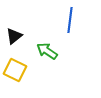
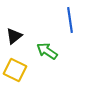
blue line: rotated 15 degrees counterclockwise
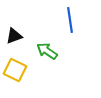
black triangle: rotated 18 degrees clockwise
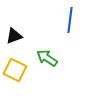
blue line: rotated 15 degrees clockwise
green arrow: moved 7 px down
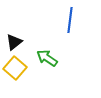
black triangle: moved 6 px down; rotated 18 degrees counterclockwise
yellow square: moved 2 px up; rotated 15 degrees clockwise
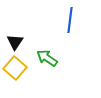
black triangle: moved 1 px right; rotated 18 degrees counterclockwise
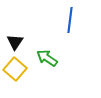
yellow square: moved 1 px down
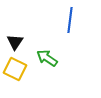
yellow square: rotated 15 degrees counterclockwise
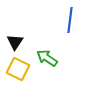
yellow square: moved 3 px right
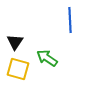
blue line: rotated 10 degrees counterclockwise
yellow square: rotated 10 degrees counterclockwise
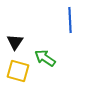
green arrow: moved 2 px left
yellow square: moved 2 px down
